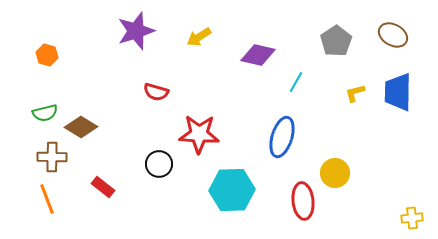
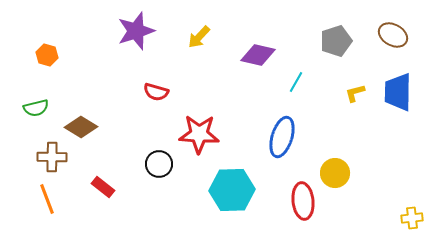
yellow arrow: rotated 15 degrees counterclockwise
gray pentagon: rotated 16 degrees clockwise
green semicircle: moved 9 px left, 5 px up
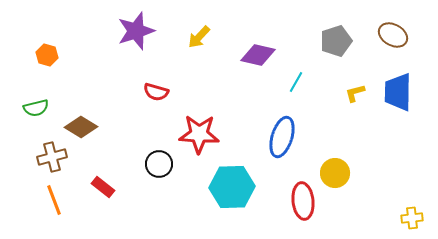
brown cross: rotated 16 degrees counterclockwise
cyan hexagon: moved 3 px up
orange line: moved 7 px right, 1 px down
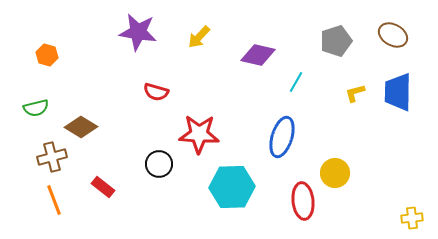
purple star: moved 2 px right, 1 px down; rotated 27 degrees clockwise
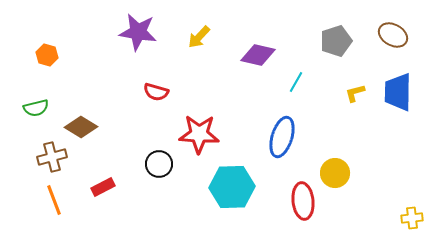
red rectangle: rotated 65 degrees counterclockwise
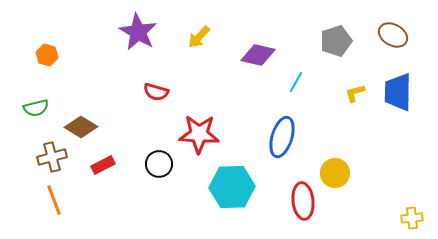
purple star: rotated 21 degrees clockwise
red rectangle: moved 22 px up
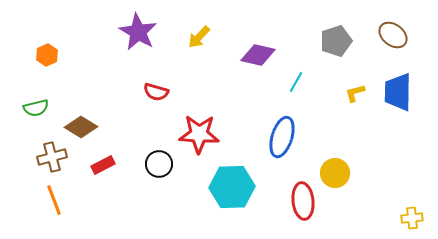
brown ellipse: rotated 8 degrees clockwise
orange hexagon: rotated 20 degrees clockwise
